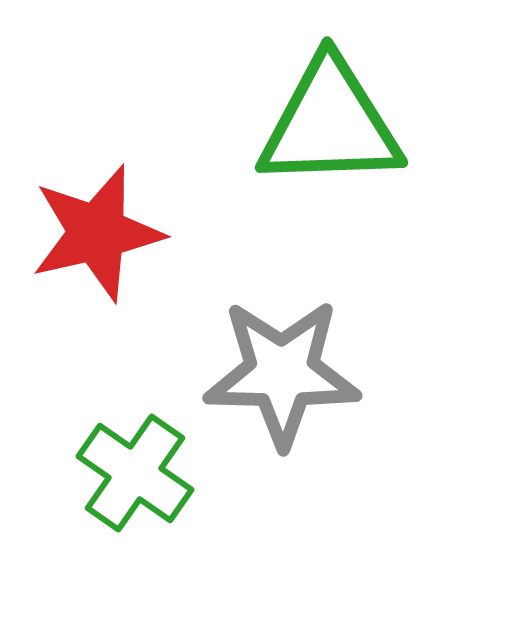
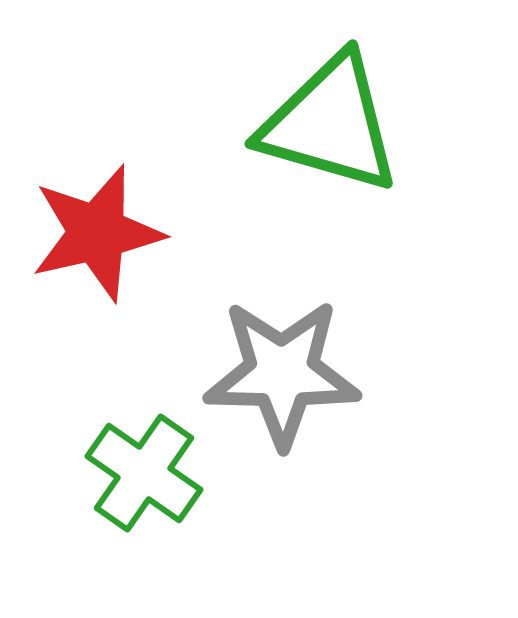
green triangle: rotated 18 degrees clockwise
green cross: moved 9 px right
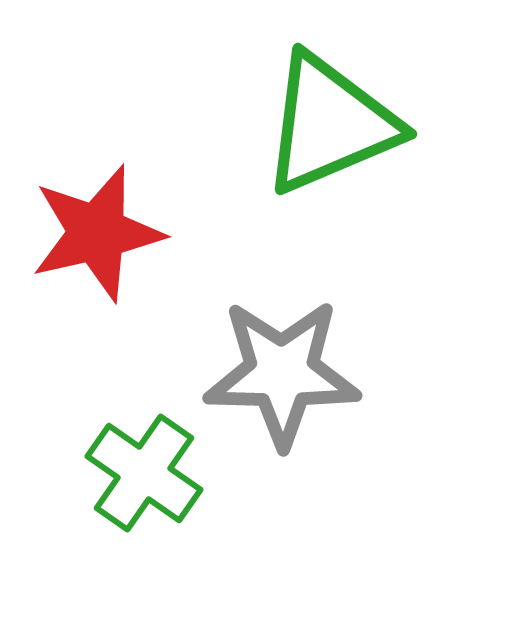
green triangle: rotated 39 degrees counterclockwise
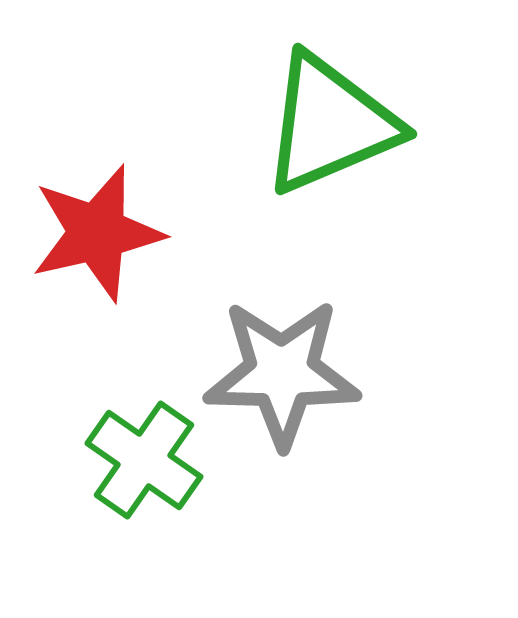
green cross: moved 13 px up
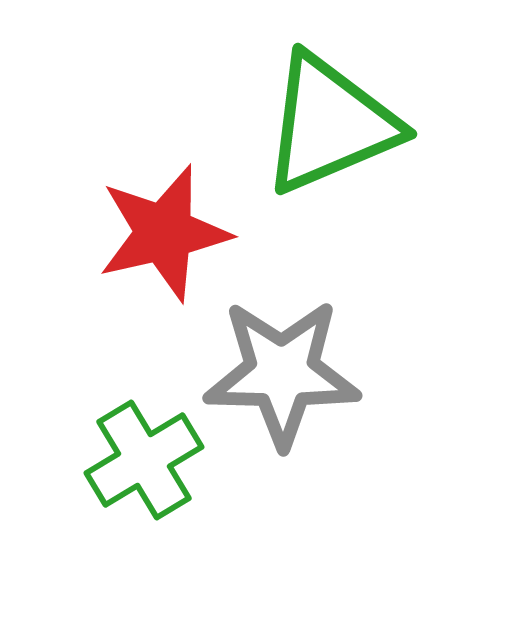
red star: moved 67 px right
green cross: rotated 24 degrees clockwise
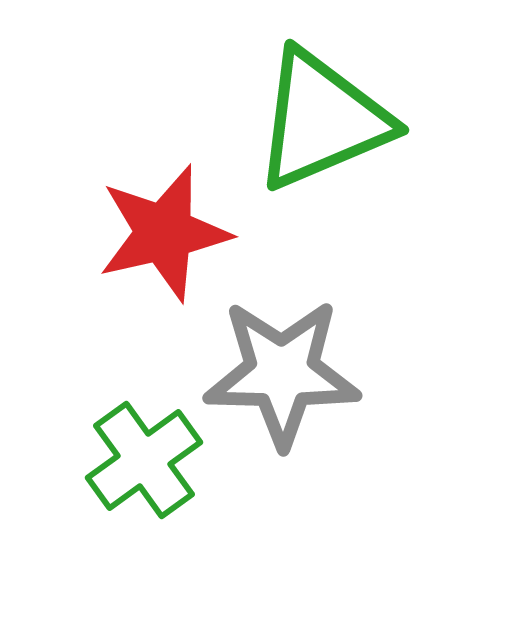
green triangle: moved 8 px left, 4 px up
green cross: rotated 5 degrees counterclockwise
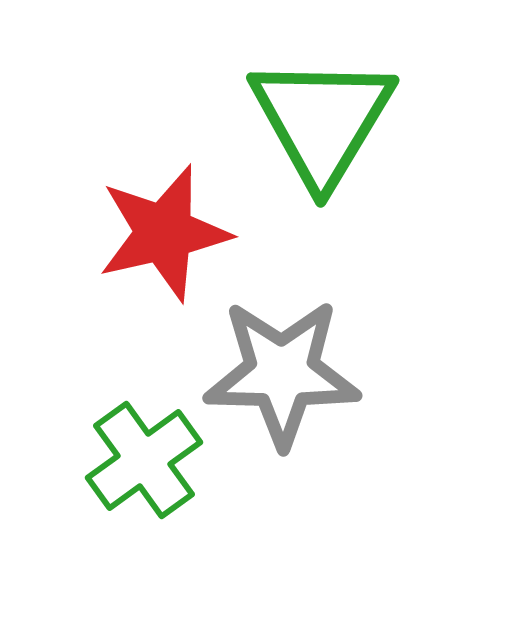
green triangle: rotated 36 degrees counterclockwise
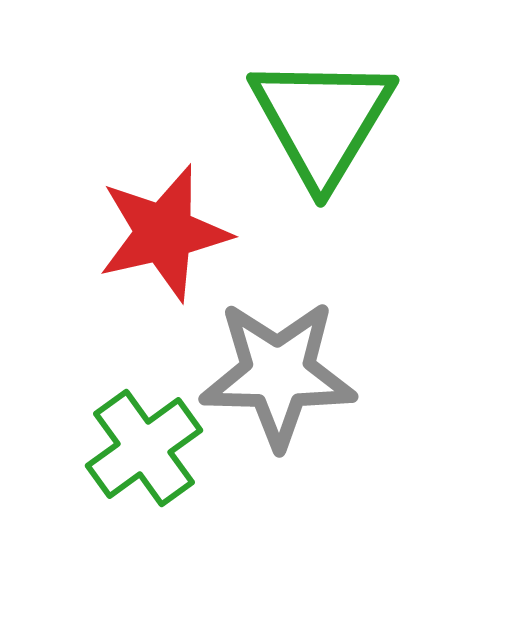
gray star: moved 4 px left, 1 px down
green cross: moved 12 px up
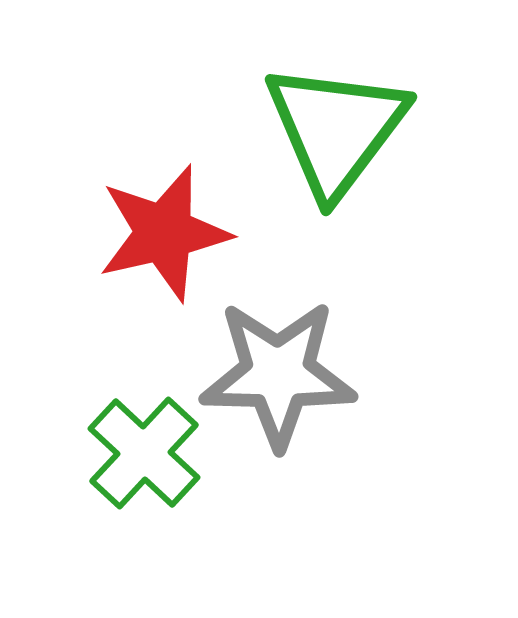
green triangle: moved 14 px right, 9 px down; rotated 6 degrees clockwise
green cross: moved 5 px down; rotated 11 degrees counterclockwise
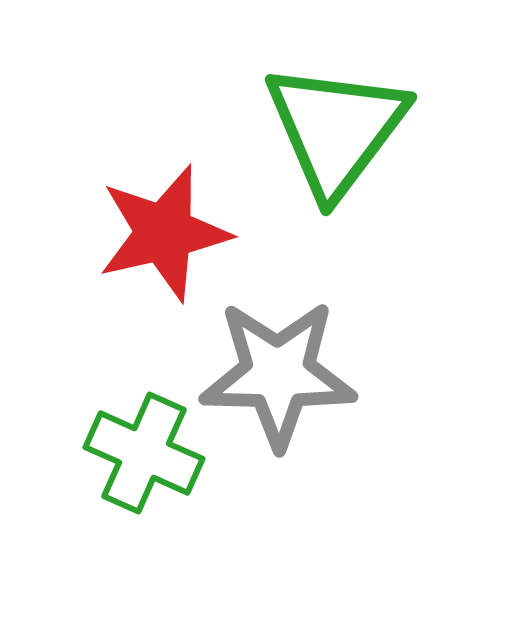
green cross: rotated 19 degrees counterclockwise
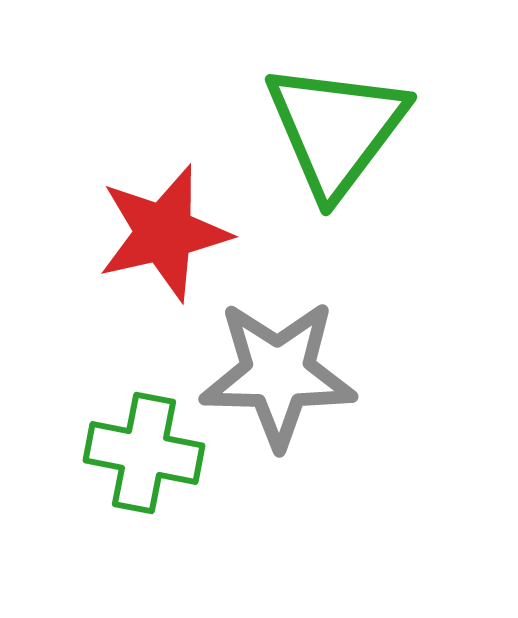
green cross: rotated 13 degrees counterclockwise
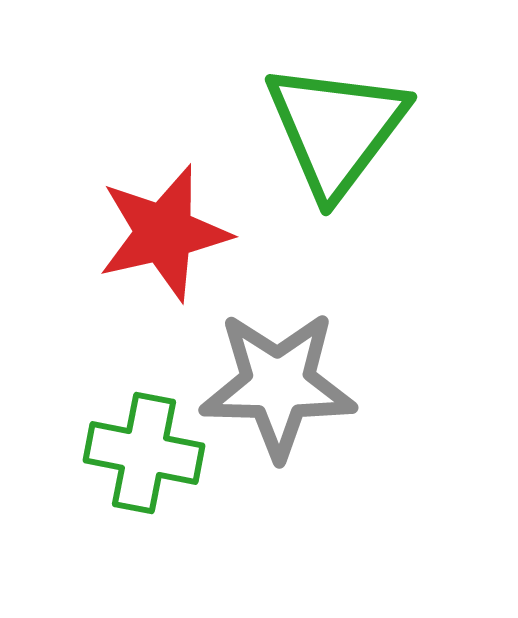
gray star: moved 11 px down
